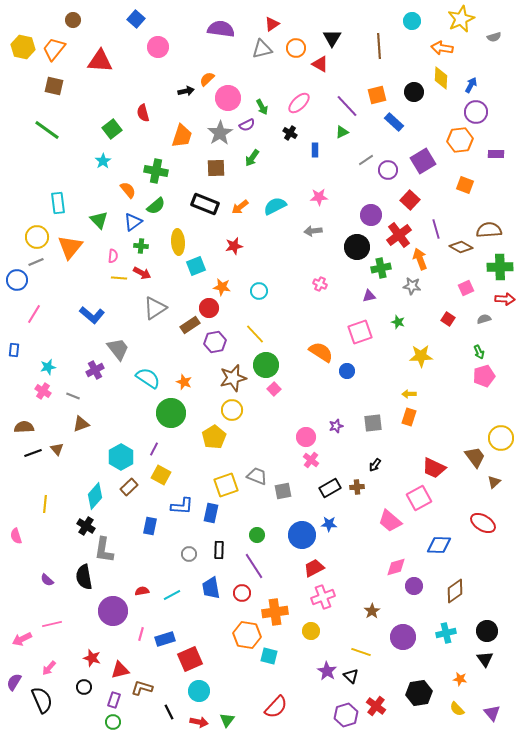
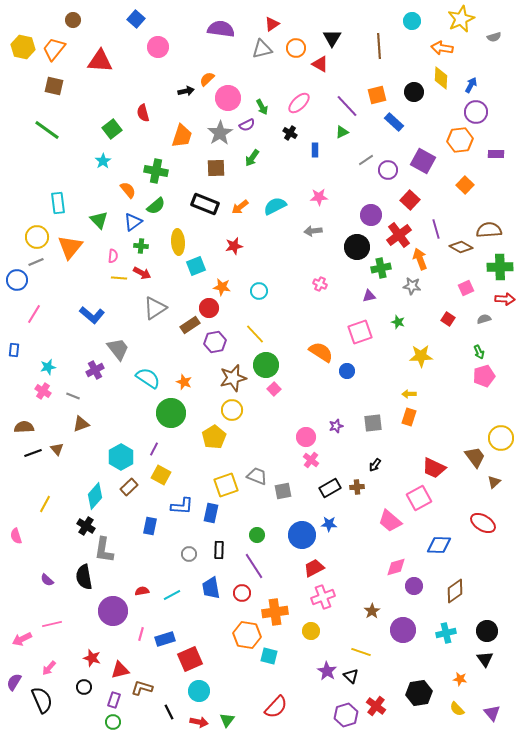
purple square at (423, 161): rotated 30 degrees counterclockwise
orange square at (465, 185): rotated 24 degrees clockwise
yellow line at (45, 504): rotated 24 degrees clockwise
purple circle at (403, 637): moved 7 px up
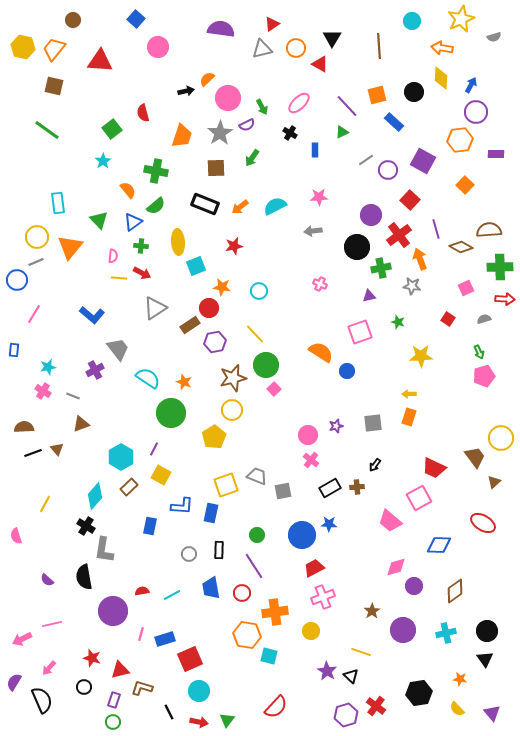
pink circle at (306, 437): moved 2 px right, 2 px up
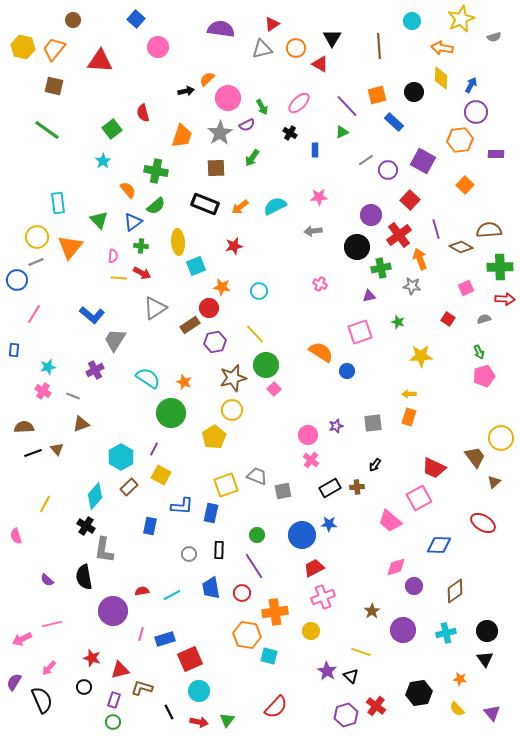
gray trapezoid at (118, 349): moved 3 px left, 9 px up; rotated 110 degrees counterclockwise
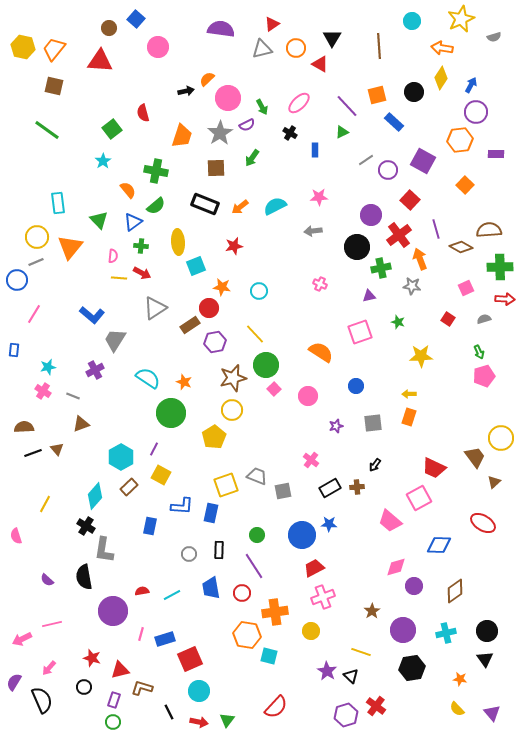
brown circle at (73, 20): moved 36 px right, 8 px down
yellow diamond at (441, 78): rotated 30 degrees clockwise
blue circle at (347, 371): moved 9 px right, 15 px down
pink circle at (308, 435): moved 39 px up
black hexagon at (419, 693): moved 7 px left, 25 px up
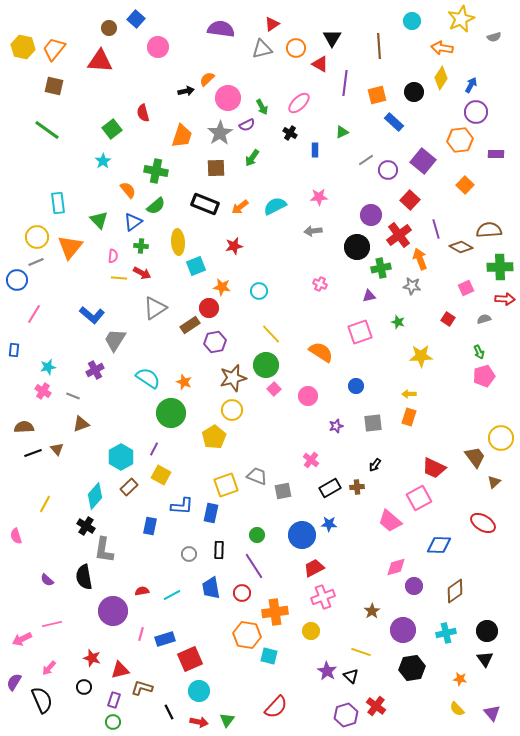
purple line at (347, 106): moved 2 px left, 23 px up; rotated 50 degrees clockwise
purple square at (423, 161): rotated 10 degrees clockwise
yellow line at (255, 334): moved 16 px right
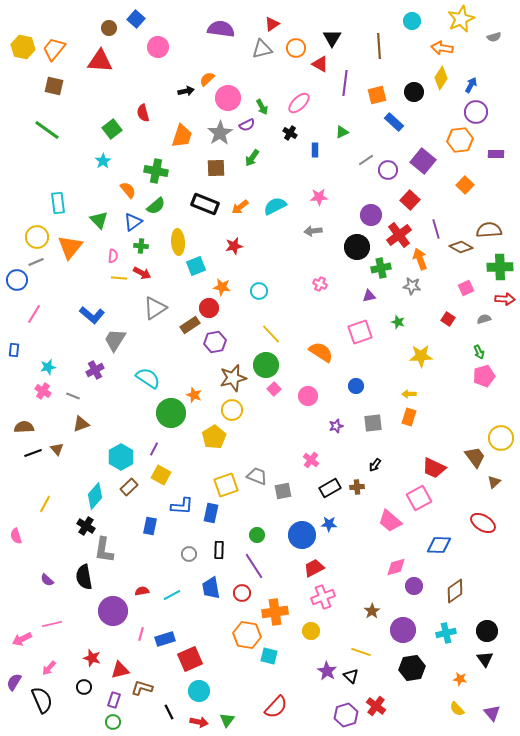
orange star at (184, 382): moved 10 px right, 13 px down
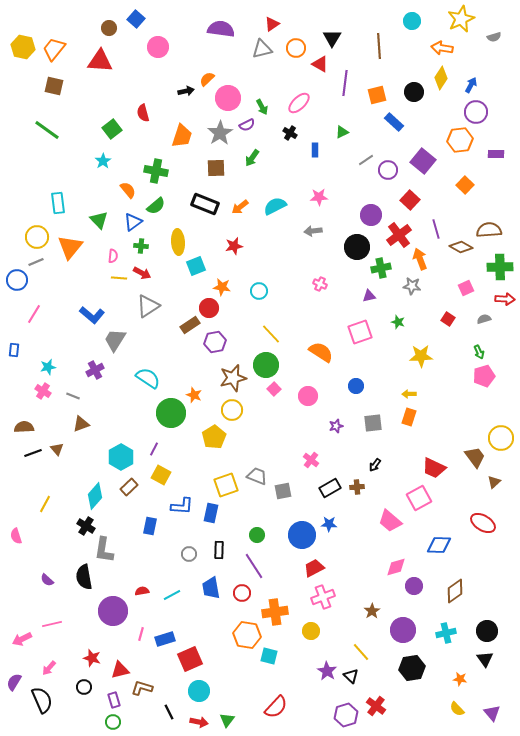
gray triangle at (155, 308): moved 7 px left, 2 px up
yellow line at (361, 652): rotated 30 degrees clockwise
purple rectangle at (114, 700): rotated 35 degrees counterclockwise
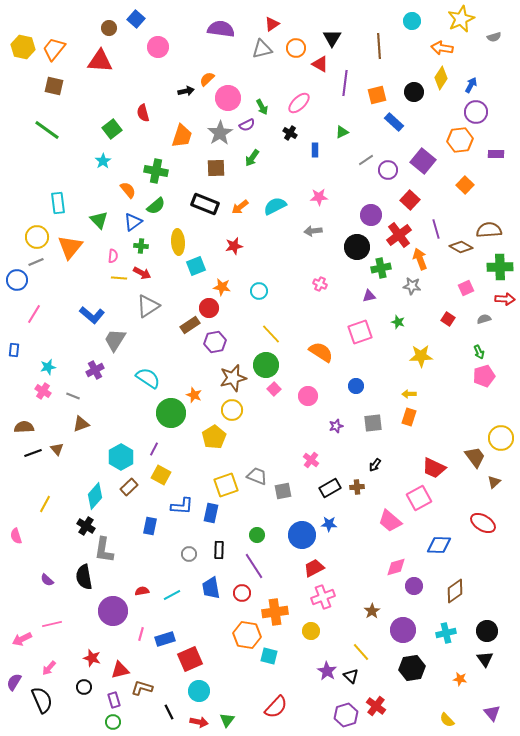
yellow semicircle at (457, 709): moved 10 px left, 11 px down
